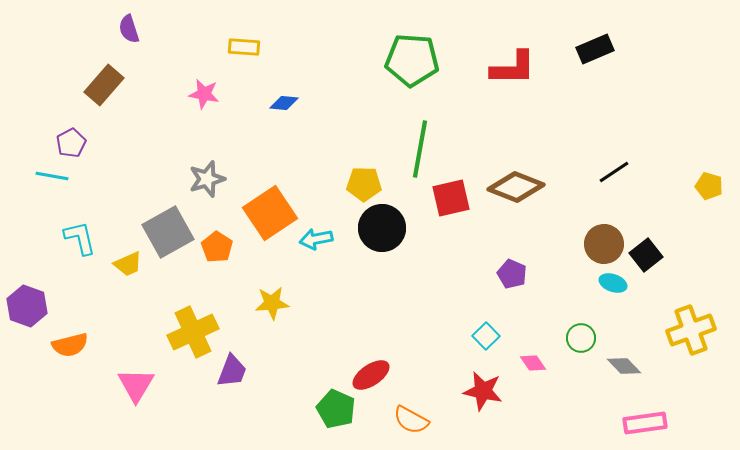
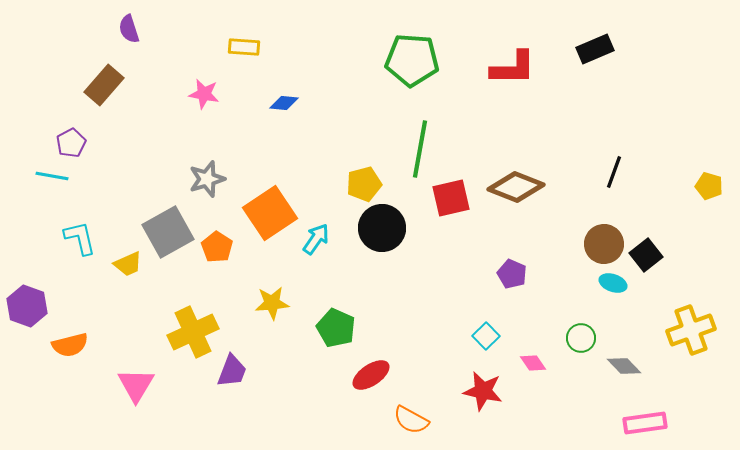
black line at (614, 172): rotated 36 degrees counterclockwise
yellow pentagon at (364, 184): rotated 16 degrees counterclockwise
cyan arrow at (316, 239): rotated 136 degrees clockwise
green pentagon at (336, 409): moved 81 px up
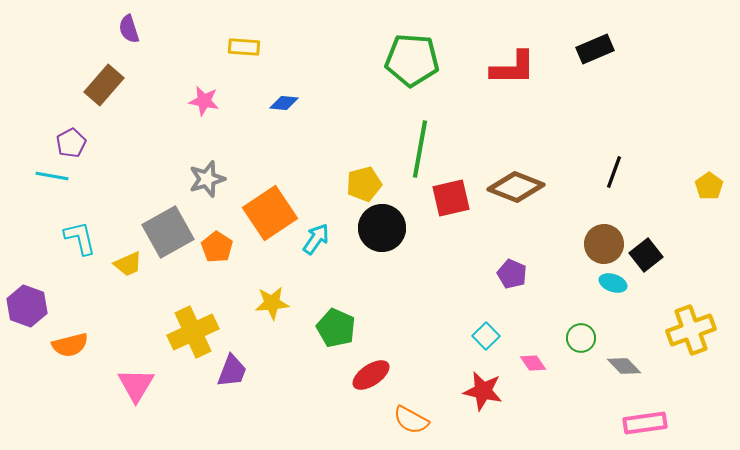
pink star at (204, 94): moved 7 px down
yellow pentagon at (709, 186): rotated 20 degrees clockwise
